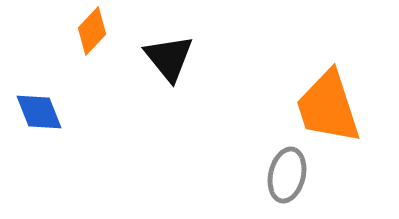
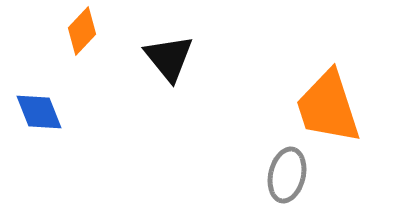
orange diamond: moved 10 px left
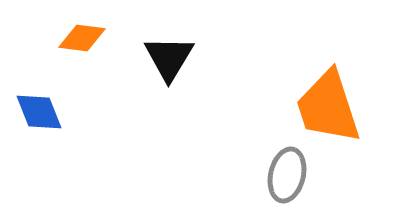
orange diamond: moved 7 px down; rotated 54 degrees clockwise
black triangle: rotated 10 degrees clockwise
